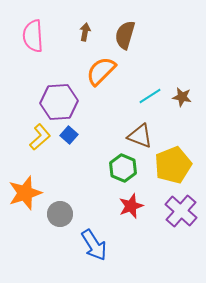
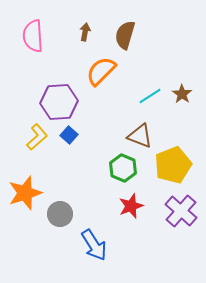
brown star: moved 3 px up; rotated 24 degrees clockwise
yellow L-shape: moved 3 px left
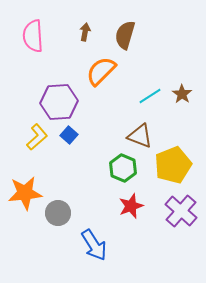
orange star: rotated 12 degrees clockwise
gray circle: moved 2 px left, 1 px up
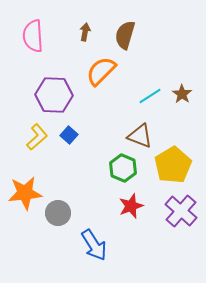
purple hexagon: moved 5 px left, 7 px up; rotated 6 degrees clockwise
yellow pentagon: rotated 9 degrees counterclockwise
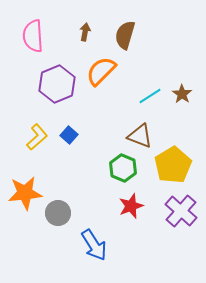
purple hexagon: moved 3 px right, 11 px up; rotated 24 degrees counterclockwise
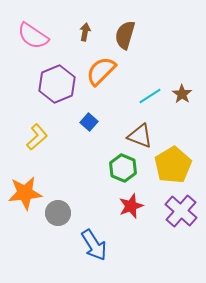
pink semicircle: rotated 52 degrees counterclockwise
blue square: moved 20 px right, 13 px up
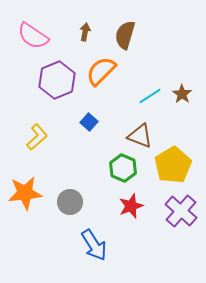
purple hexagon: moved 4 px up
gray circle: moved 12 px right, 11 px up
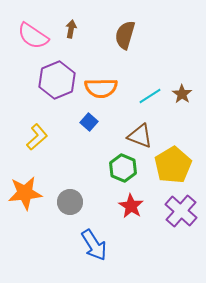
brown arrow: moved 14 px left, 3 px up
orange semicircle: moved 17 px down; rotated 136 degrees counterclockwise
red star: rotated 20 degrees counterclockwise
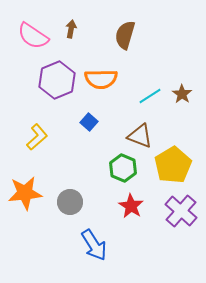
orange semicircle: moved 9 px up
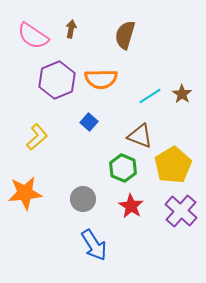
gray circle: moved 13 px right, 3 px up
